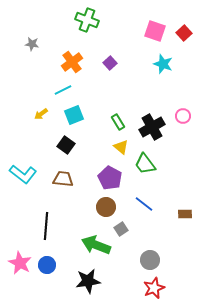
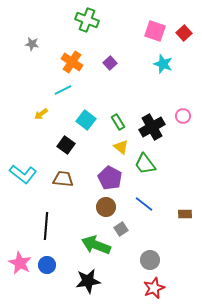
orange cross: rotated 20 degrees counterclockwise
cyan square: moved 12 px right, 5 px down; rotated 30 degrees counterclockwise
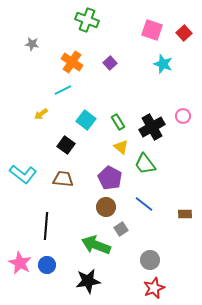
pink square: moved 3 px left, 1 px up
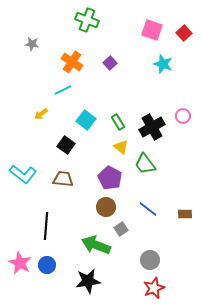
blue line: moved 4 px right, 5 px down
